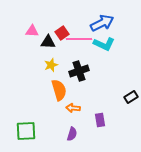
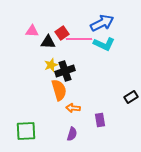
black cross: moved 14 px left
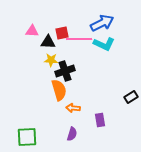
red square: rotated 24 degrees clockwise
yellow star: moved 5 px up; rotated 24 degrees clockwise
green square: moved 1 px right, 6 px down
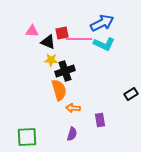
black triangle: rotated 21 degrees clockwise
black rectangle: moved 3 px up
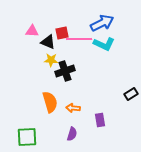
orange semicircle: moved 9 px left, 12 px down
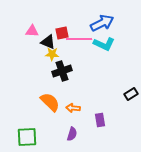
yellow star: moved 1 px right, 6 px up
black cross: moved 3 px left
orange semicircle: rotated 30 degrees counterclockwise
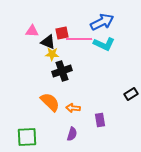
blue arrow: moved 1 px up
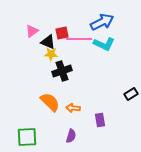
pink triangle: rotated 40 degrees counterclockwise
yellow star: moved 1 px left
purple semicircle: moved 1 px left, 2 px down
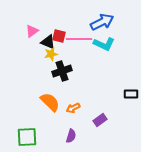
red square: moved 3 px left, 3 px down; rotated 24 degrees clockwise
yellow star: rotated 16 degrees counterclockwise
black rectangle: rotated 32 degrees clockwise
orange arrow: rotated 32 degrees counterclockwise
purple rectangle: rotated 64 degrees clockwise
